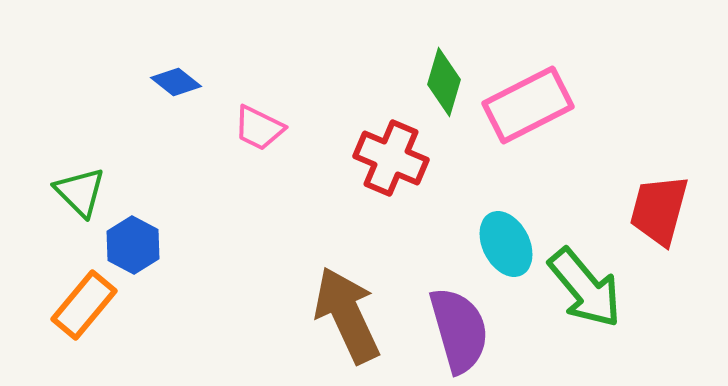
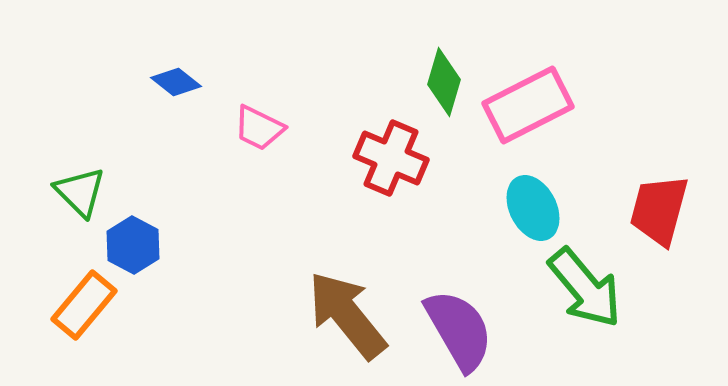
cyan ellipse: moved 27 px right, 36 px up
brown arrow: rotated 14 degrees counterclockwise
purple semicircle: rotated 14 degrees counterclockwise
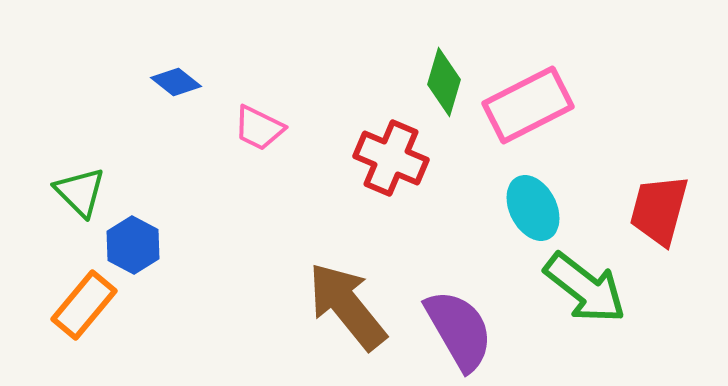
green arrow: rotated 12 degrees counterclockwise
brown arrow: moved 9 px up
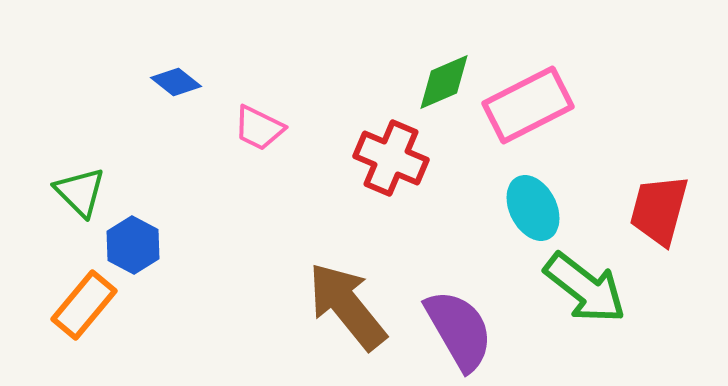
green diamond: rotated 50 degrees clockwise
